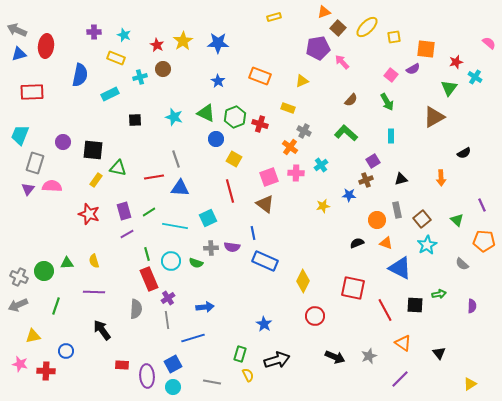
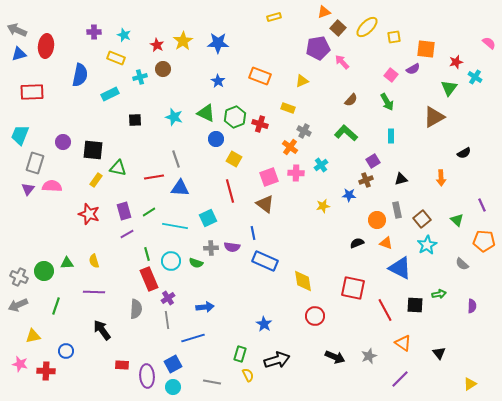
yellow diamond at (303, 281): rotated 35 degrees counterclockwise
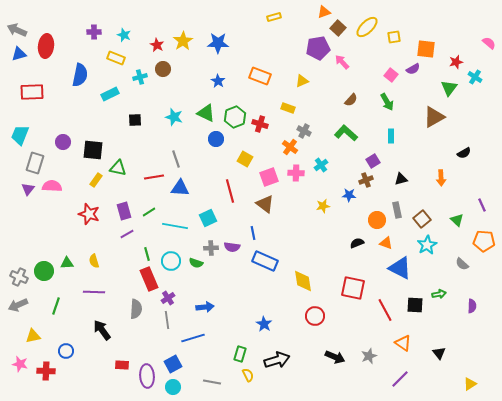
yellow square at (234, 159): moved 11 px right
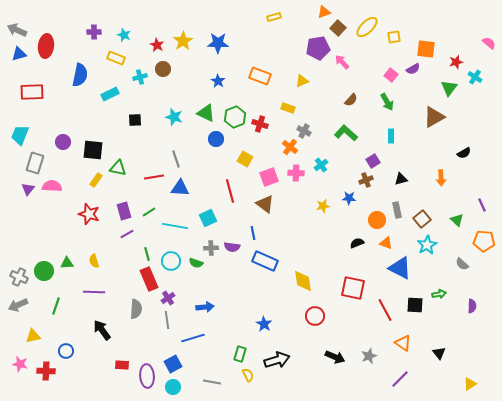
blue star at (349, 195): moved 3 px down
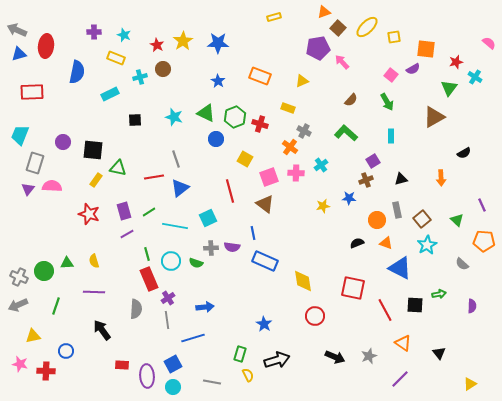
blue semicircle at (80, 75): moved 3 px left, 3 px up
blue triangle at (180, 188): rotated 42 degrees counterclockwise
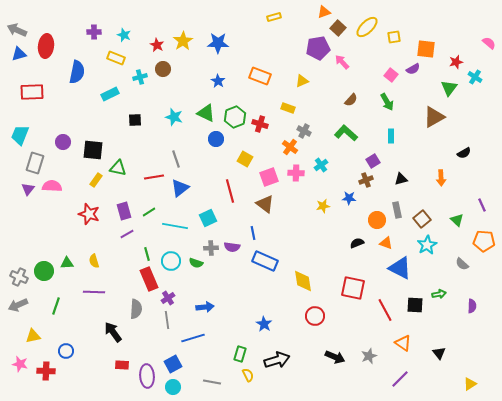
black arrow at (102, 330): moved 11 px right, 2 px down
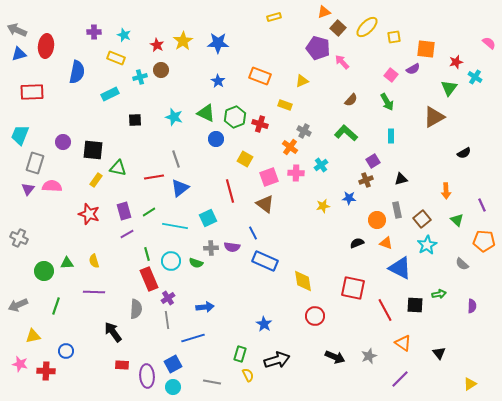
purple pentagon at (318, 48): rotated 25 degrees clockwise
brown circle at (163, 69): moved 2 px left, 1 px down
yellow rectangle at (288, 108): moved 3 px left, 3 px up
orange arrow at (441, 178): moved 5 px right, 13 px down
blue line at (253, 233): rotated 16 degrees counterclockwise
gray cross at (19, 277): moved 39 px up
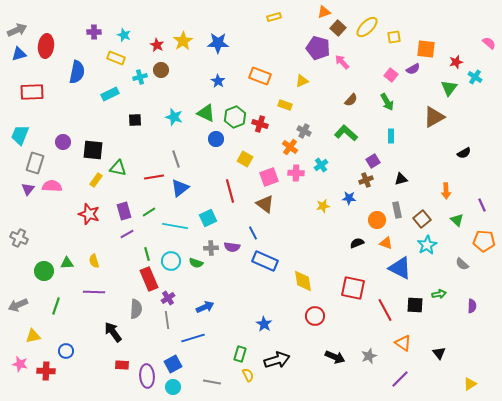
gray arrow at (17, 30): rotated 132 degrees clockwise
blue arrow at (205, 307): rotated 18 degrees counterclockwise
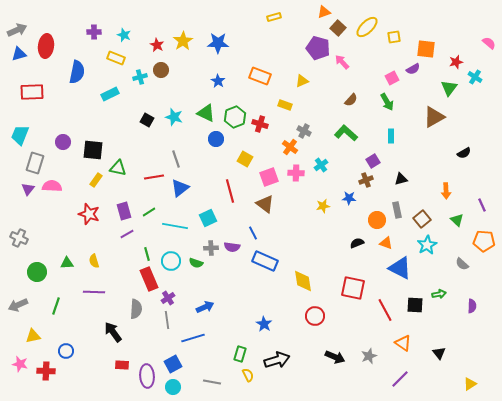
pink square at (391, 75): moved 1 px right, 3 px down; rotated 24 degrees clockwise
black square at (135, 120): moved 12 px right; rotated 32 degrees clockwise
green circle at (44, 271): moved 7 px left, 1 px down
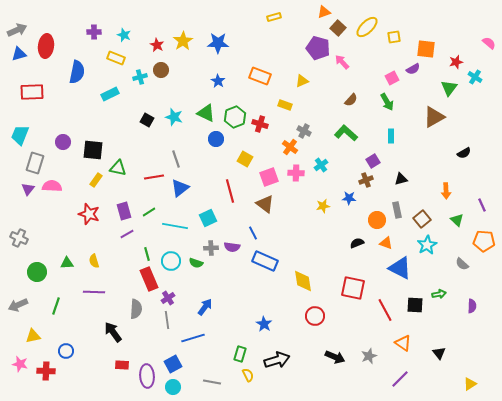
blue arrow at (205, 307): rotated 30 degrees counterclockwise
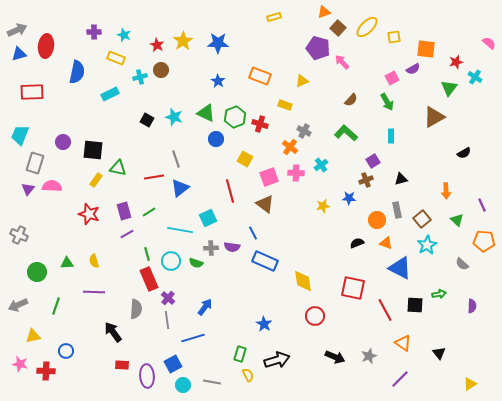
cyan line at (175, 226): moved 5 px right, 4 px down
gray cross at (19, 238): moved 3 px up
purple cross at (168, 298): rotated 16 degrees counterclockwise
cyan circle at (173, 387): moved 10 px right, 2 px up
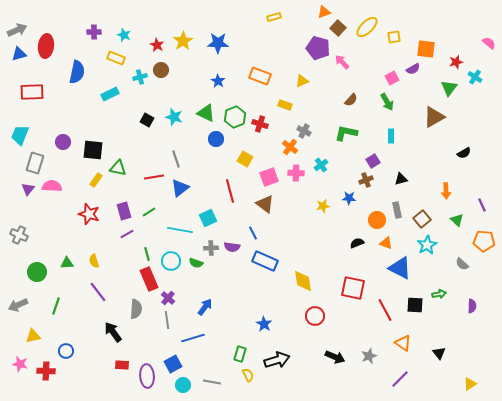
green L-shape at (346, 133): rotated 30 degrees counterclockwise
purple line at (94, 292): moved 4 px right; rotated 50 degrees clockwise
